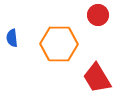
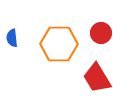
red circle: moved 3 px right, 18 px down
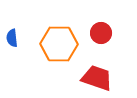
red trapezoid: rotated 140 degrees clockwise
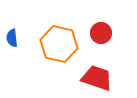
orange hexagon: rotated 12 degrees clockwise
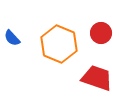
blue semicircle: rotated 36 degrees counterclockwise
orange hexagon: rotated 9 degrees clockwise
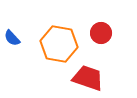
orange hexagon: rotated 12 degrees counterclockwise
red trapezoid: moved 9 px left
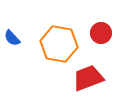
red trapezoid: rotated 40 degrees counterclockwise
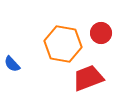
blue semicircle: moved 26 px down
orange hexagon: moved 4 px right
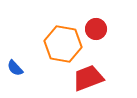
red circle: moved 5 px left, 4 px up
blue semicircle: moved 3 px right, 4 px down
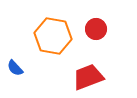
orange hexagon: moved 10 px left, 8 px up
red trapezoid: moved 1 px up
